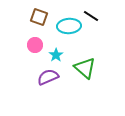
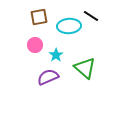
brown square: rotated 30 degrees counterclockwise
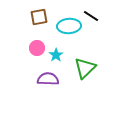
pink circle: moved 2 px right, 3 px down
green triangle: rotated 35 degrees clockwise
purple semicircle: moved 2 px down; rotated 25 degrees clockwise
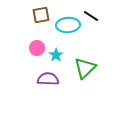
brown square: moved 2 px right, 2 px up
cyan ellipse: moved 1 px left, 1 px up
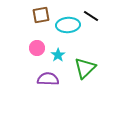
cyan star: moved 2 px right
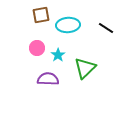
black line: moved 15 px right, 12 px down
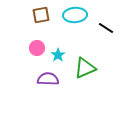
cyan ellipse: moved 7 px right, 10 px up
green triangle: rotated 20 degrees clockwise
